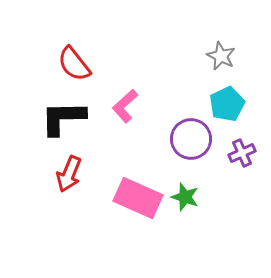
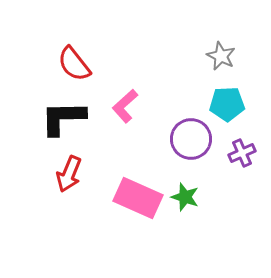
cyan pentagon: rotated 24 degrees clockwise
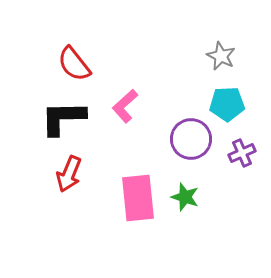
pink rectangle: rotated 60 degrees clockwise
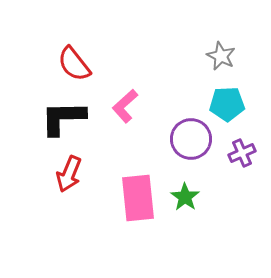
green star: rotated 16 degrees clockwise
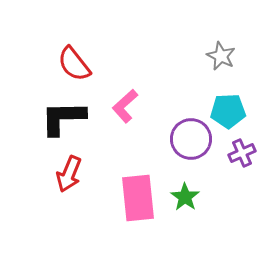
cyan pentagon: moved 1 px right, 7 px down
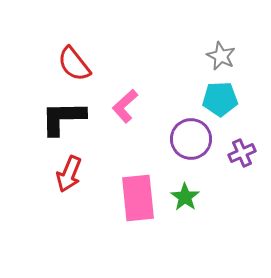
cyan pentagon: moved 8 px left, 12 px up
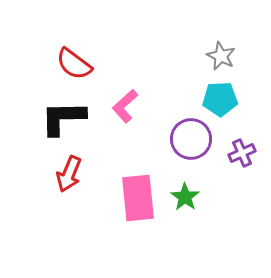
red semicircle: rotated 15 degrees counterclockwise
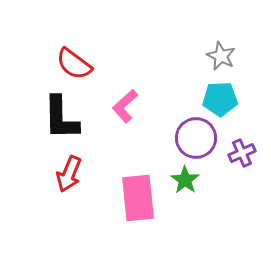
black L-shape: moved 2 px left; rotated 90 degrees counterclockwise
purple circle: moved 5 px right, 1 px up
green star: moved 17 px up
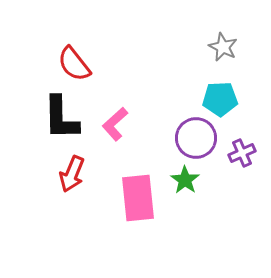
gray star: moved 2 px right, 9 px up
red semicircle: rotated 15 degrees clockwise
pink L-shape: moved 10 px left, 18 px down
red arrow: moved 3 px right
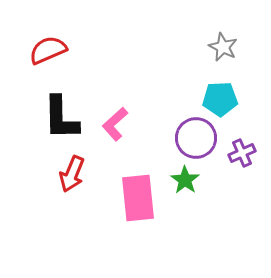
red semicircle: moved 26 px left, 14 px up; rotated 105 degrees clockwise
